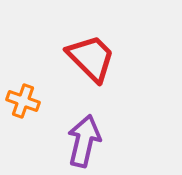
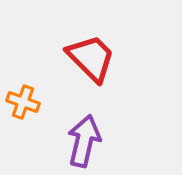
orange cross: moved 1 px down
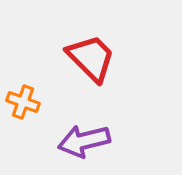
purple arrow: rotated 117 degrees counterclockwise
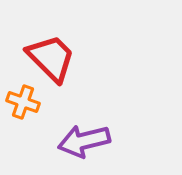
red trapezoid: moved 40 px left
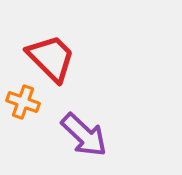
purple arrow: moved 6 px up; rotated 123 degrees counterclockwise
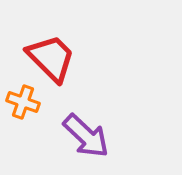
purple arrow: moved 2 px right, 1 px down
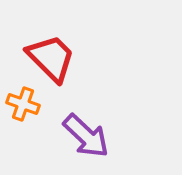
orange cross: moved 2 px down
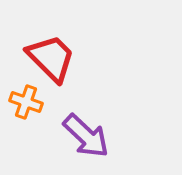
orange cross: moved 3 px right, 2 px up
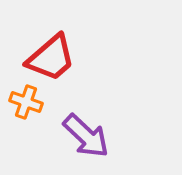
red trapezoid: rotated 94 degrees clockwise
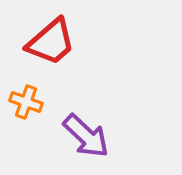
red trapezoid: moved 16 px up
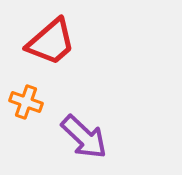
purple arrow: moved 2 px left, 1 px down
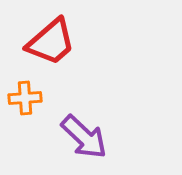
orange cross: moved 1 px left, 4 px up; rotated 24 degrees counterclockwise
